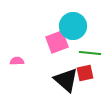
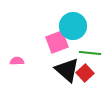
red square: rotated 30 degrees counterclockwise
black triangle: moved 1 px right, 10 px up
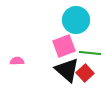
cyan circle: moved 3 px right, 6 px up
pink square: moved 7 px right, 4 px down
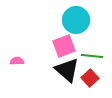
green line: moved 2 px right, 3 px down
red square: moved 5 px right, 5 px down
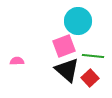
cyan circle: moved 2 px right, 1 px down
green line: moved 1 px right
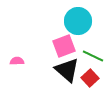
green line: rotated 20 degrees clockwise
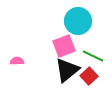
black triangle: rotated 40 degrees clockwise
red square: moved 1 px left, 2 px up
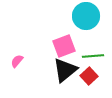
cyan circle: moved 8 px right, 5 px up
green line: rotated 30 degrees counterclockwise
pink semicircle: rotated 48 degrees counterclockwise
black triangle: moved 2 px left
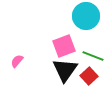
green line: rotated 25 degrees clockwise
black triangle: rotated 16 degrees counterclockwise
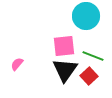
pink square: rotated 15 degrees clockwise
pink semicircle: moved 3 px down
